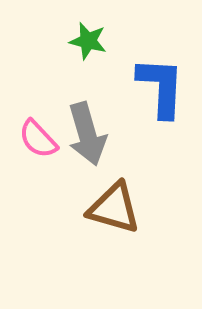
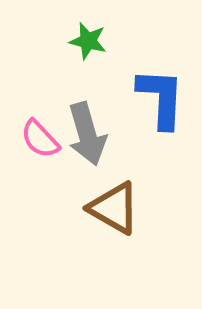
blue L-shape: moved 11 px down
pink semicircle: moved 2 px right
brown triangle: rotated 14 degrees clockwise
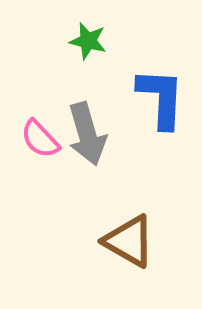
brown triangle: moved 15 px right, 33 px down
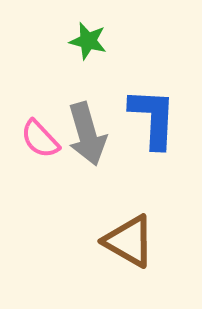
blue L-shape: moved 8 px left, 20 px down
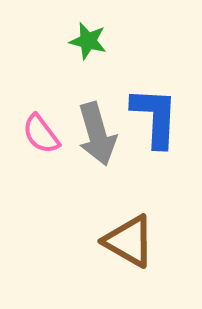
blue L-shape: moved 2 px right, 1 px up
gray arrow: moved 10 px right
pink semicircle: moved 1 px right, 5 px up; rotated 6 degrees clockwise
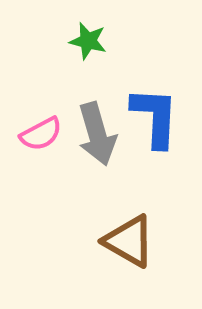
pink semicircle: rotated 81 degrees counterclockwise
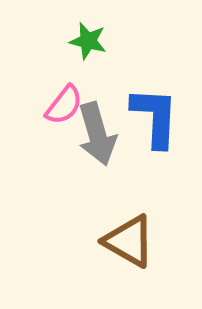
pink semicircle: moved 23 px right, 29 px up; rotated 24 degrees counterclockwise
